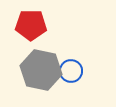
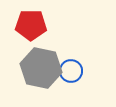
gray hexagon: moved 2 px up
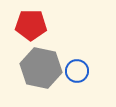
blue circle: moved 6 px right
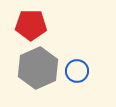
gray hexagon: moved 3 px left; rotated 24 degrees clockwise
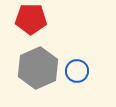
red pentagon: moved 6 px up
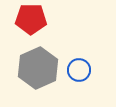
blue circle: moved 2 px right, 1 px up
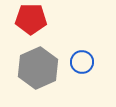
blue circle: moved 3 px right, 8 px up
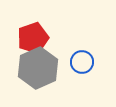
red pentagon: moved 2 px right, 19 px down; rotated 20 degrees counterclockwise
